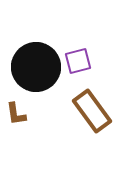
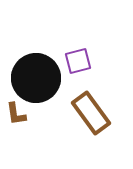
black circle: moved 11 px down
brown rectangle: moved 1 px left, 2 px down
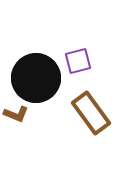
brown L-shape: rotated 60 degrees counterclockwise
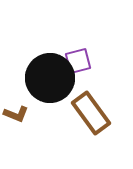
black circle: moved 14 px right
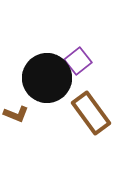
purple square: rotated 24 degrees counterclockwise
black circle: moved 3 px left
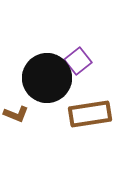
brown rectangle: moved 1 px left, 1 px down; rotated 63 degrees counterclockwise
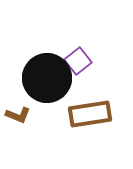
brown L-shape: moved 2 px right, 1 px down
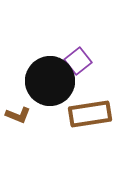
black circle: moved 3 px right, 3 px down
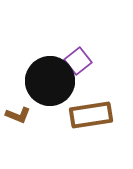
brown rectangle: moved 1 px right, 1 px down
